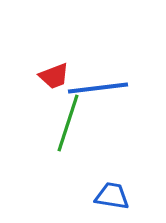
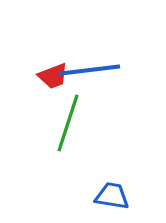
red trapezoid: moved 1 px left
blue line: moved 8 px left, 18 px up
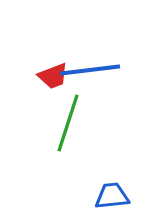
blue trapezoid: rotated 15 degrees counterclockwise
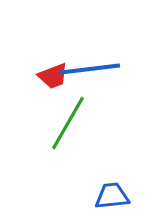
blue line: moved 1 px up
green line: rotated 12 degrees clockwise
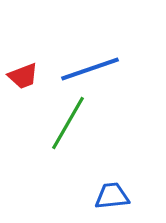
blue line: rotated 12 degrees counterclockwise
red trapezoid: moved 30 px left
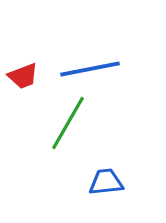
blue line: rotated 8 degrees clockwise
blue trapezoid: moved 6 px left, 14 px up
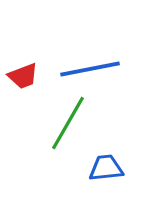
blue trapezoid: moved 14 px up
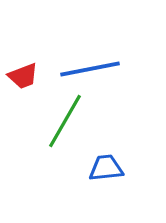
green line: moved 3 px left, 2 px up
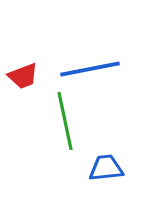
green line: rotated 42 degrees counterclockwise
